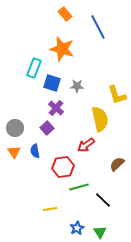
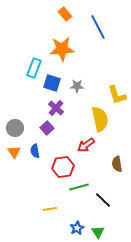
orange star: rotated 20 degrees counterclockwise
brown semicircle: rotated 56 degrees counterclockwise
green triangle: moved 2 px left
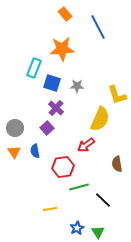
yellow semicircle: rotated 35 degrees clockwise
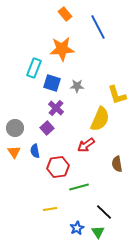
red hexagon: moved 5 px left
black line: moved 1 px right, 12 px down
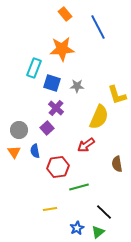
yellow semicircle: moved 1 px left, 2 px up
gray circle: moved 4 px right, 2 px down
green triangle: rotated 24 degrees clockwise
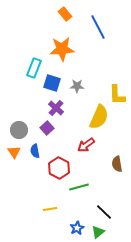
yellow L-shape: rotated 15 degrees clockwise
red hexagon: moved 1 px right, 1 px down; rotated 25 degrees counterclockwise
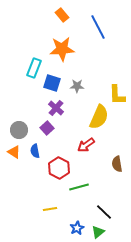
orange rectangle: moved 3 px left, 1 px down
orange triangle: rotated 24 degrees counterclockwise
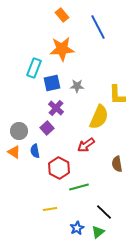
blue square: rotated 30 degrees counterclockwise
gray circle: moved 1 px down
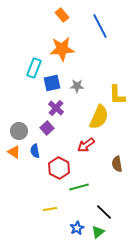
blue line: moved 2 px right, 1 px up
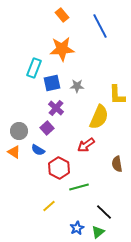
blue semicircle: moved 3 px right, 1 px up; rotated 48 degrees counterclockwise
yellow line: moved 1 px left, 3 px up; rotated 32 degrees counterclockwise
